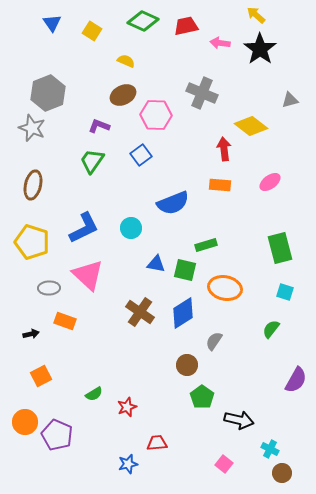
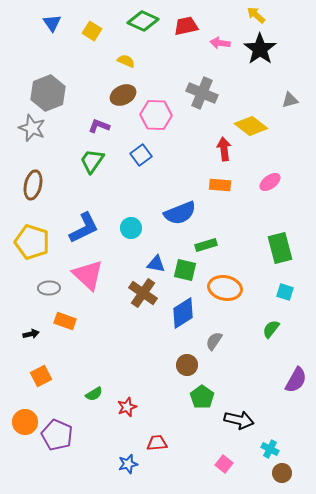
blue semicircle at (173, 203): moved 7 px right, 10 px down
brown cross at (140, 312): moved 3 px right, 19 px up
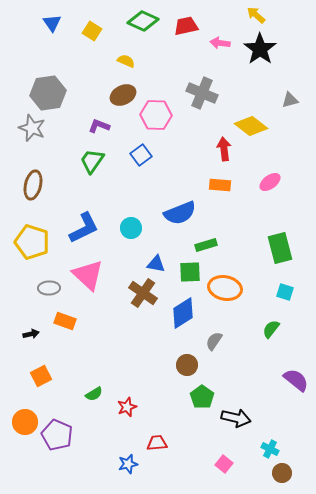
gray hexagon at (48, 93): rotated 12 degrees clockwise
green square at (185, 270): moved 5 px right, 2 px down; rotated 15 degrees counterclockwise
purple semicircle at (296, 380): rotated 80 degrees counterclockwise
black arrow at (239, 420): moved 3 px left, 2 px up
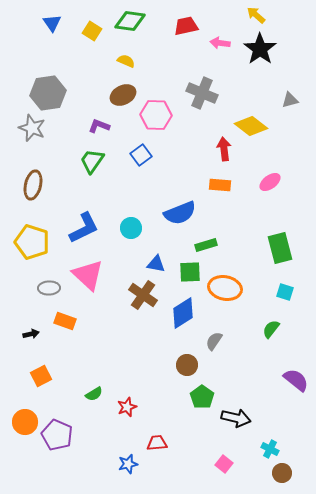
green diamond at (143, 21): moved 13 px left; rotated 16 degrees counterclockwise
brown cross at (143, 293): moved 2 px down
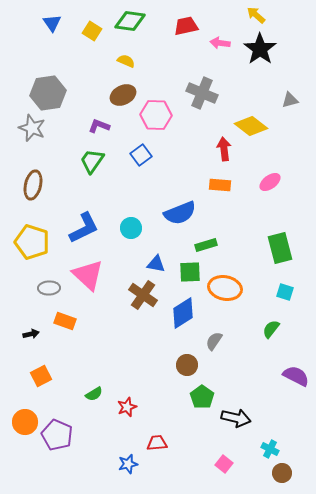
purple semicircle at (296, 380): moved 4 px up; rotated 12 degrees counterclockwise
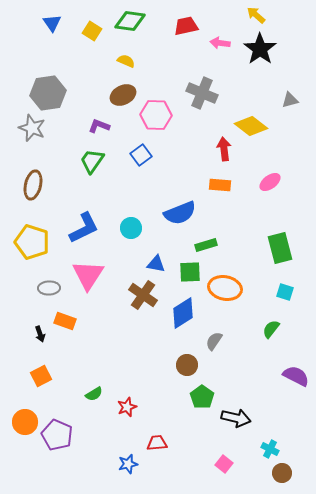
pink triangle at (88, 275): rotated 20 degrees clockwise
black arrow at (31, 334): moved 9 px right; rotated 84 degrees clockwise
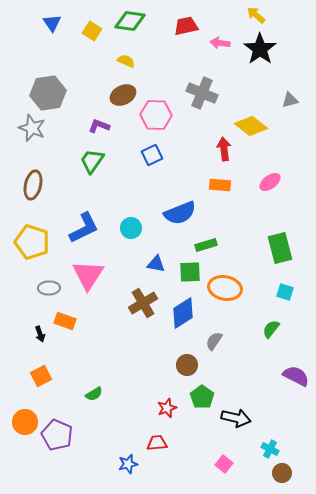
blue square at (141, 155): moved 11 px right; rotated 10 degrees clockwise
brown cross at (143, 295): moved 8 px down; rotated 24 degrees clockwise
red star at (127, 407): moved 40 px right, 1 px down
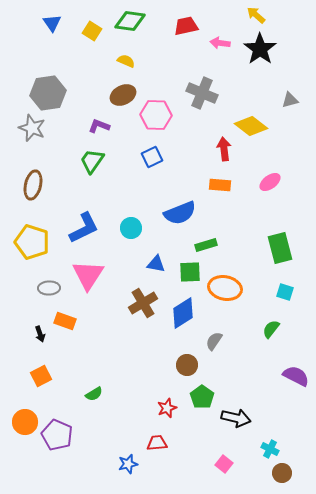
blue square at (152, 155): moved 2 px down
